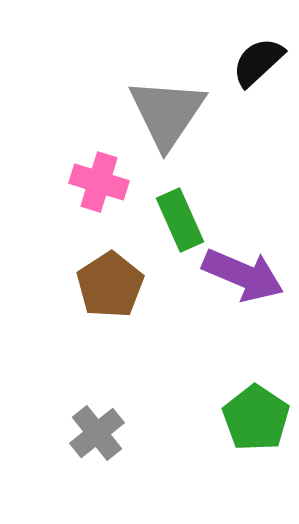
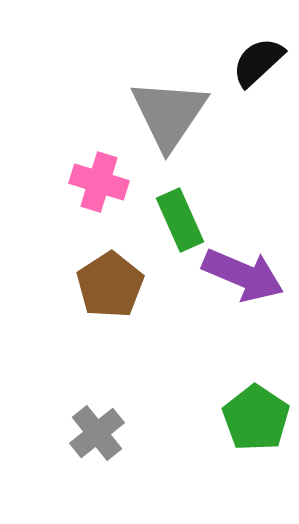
gray triangle: moved 2 px right, 1 px down
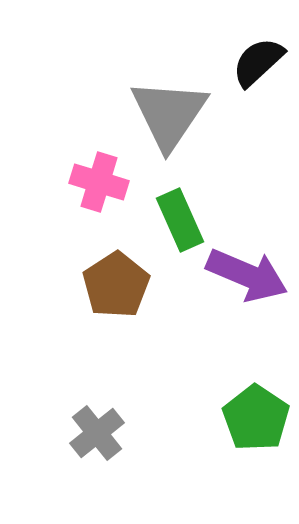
purple arrow: moved 4 px right
brown pentagon: moved 6 px right
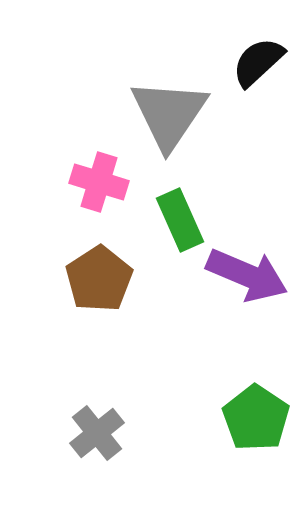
brown pentagon: moved 17 px left, 6 px up
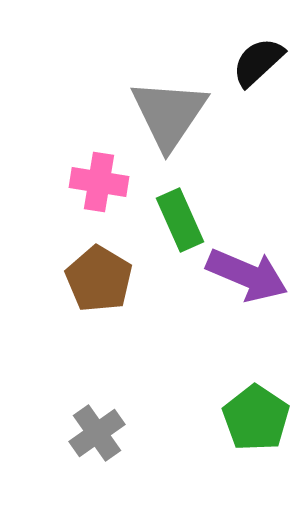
pink cross: rotated 8 degrees counterclockwise
brown pentagon: rotated 8 degrees counterclockwise
gray cross: rotated 4 degrees clockwise
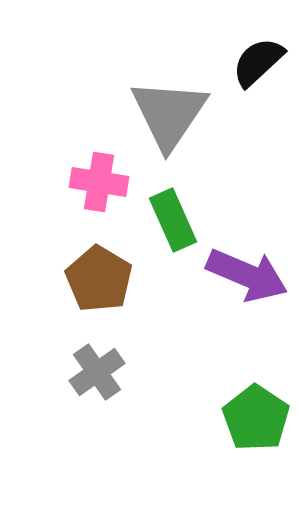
green rectangle: moved 7 px left
gray cross: moved 61 px up
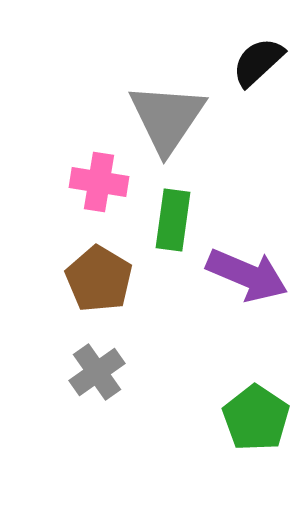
gray triangle: moved 2 px left, 4 px down
green rectangle: rotated 32 degrees clockwise
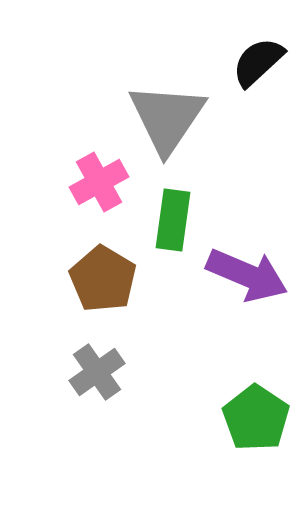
pink cross: rotated 38 degrees counterclockwise
brown pentagon: moved 4 px right
